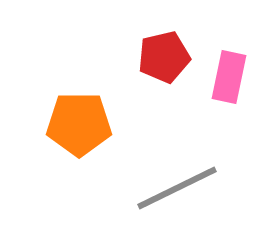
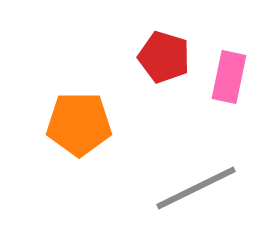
red pentagon: rotated 30 degrees clockwise
gray line: moved 19 px right
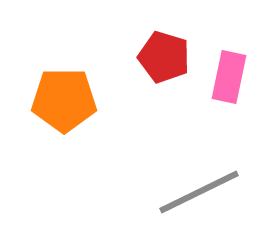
orange pentagon: moved 15 px left, 24 px up
gray line: moved 3 px right, 4 px down
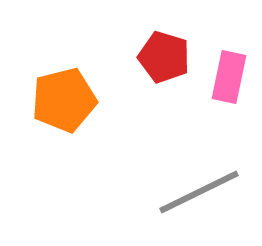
orange pentagon: rotated 14 degrees counterclockwise
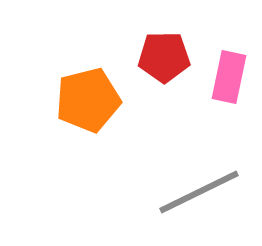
red pentagon: rotated 18 degrees counterclockwise
orange pentagon: moved 24 px right
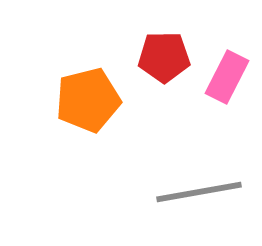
pink rectangle: moved 2 px left; rotated 15 degrees clockwise
gray line: rotated 16 degrees clockwise
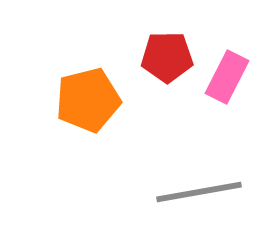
red pentagon: moved 3 px right
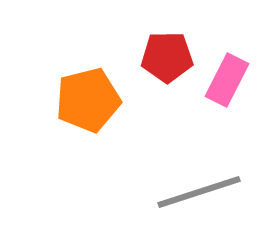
pink rectangle: moved 3 px down
gray line: rotated 8 degrees counterclockwise
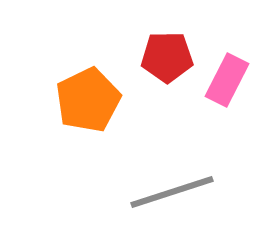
orange pentagon: rotated 12 degrees counterclockwise
gray line: moved 27 px left
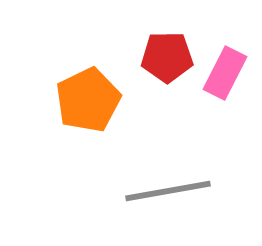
pink rectangle: moved 2 px left, 7 px up
gray line: moved 4 px left, 1 px up; rotated 8 degrees clockwise
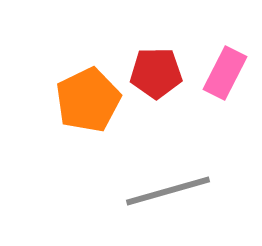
red pentagon: moved 11 px left, 16 px down
gray line: rotated 6 degrees counterclockwise
